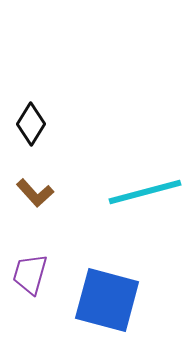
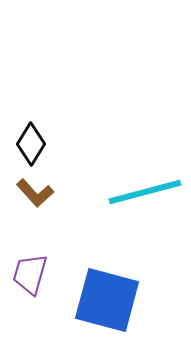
black diamond: moved 20 px down
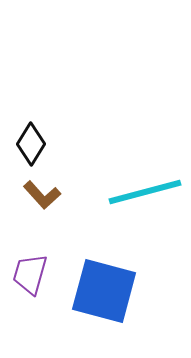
brown L-shape: moved 7 px right, 2 px down
blue square: moved 3 px left, 9 px up
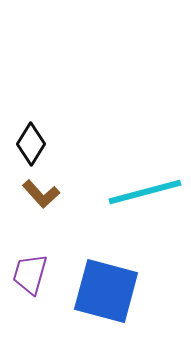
brown L-shape: moved 1 px left, 1 px up
blue square: moved 2 px right
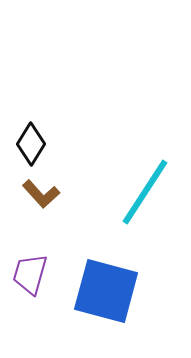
cyan line: rotated 42 degrees counterclockwise
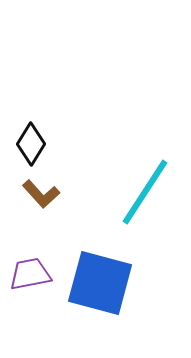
purple trapezoid: rotated 63 degrees clockwise
blue square: moved 6 px left, 8 px up
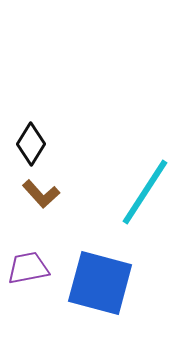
purple trapezoid: moved 2 px left, 6 px up
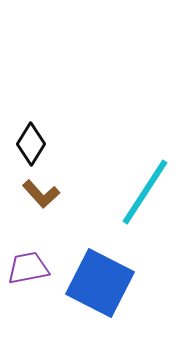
blue square: rotated 12 degrees clockwise
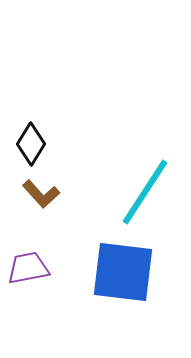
blue square: moved 23 px right, 11 px up; rotated 20 degrees counterclockwise
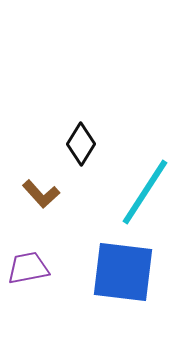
black diamond: moved 50 px right
